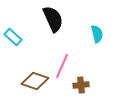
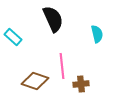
pink line: rotated 30 degrees counterclockwise
brown cross: moved 1 px up
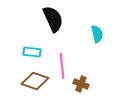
cyan rectangle: moved 19 px right, 15 px down; rotated 36 degrees counterclockwise
brown cross: rotated 28 degrees clockwise
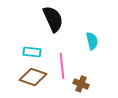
cyan semicircle: moved 5 px left, 7 px down
brown diamond: moved 2 px left, 4 px up
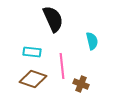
brown diamond: moved 2 px down
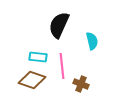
black semicircle: moved 6 px right, 6 px down; rotated 132 degrees counterclockwise
cyan rectangle: moved 6 px right, 5 px down
brown diamond: moved 1 px left, 1 px down
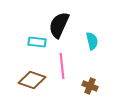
cyan rectangle: moved 1 px left, 15 px up
brown cross: moved 9 px right, 2 px down
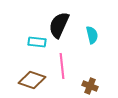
cyan semicircle: moved 6 px up
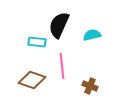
cyan semicircle: rotated 90 degrees counterclockwise
